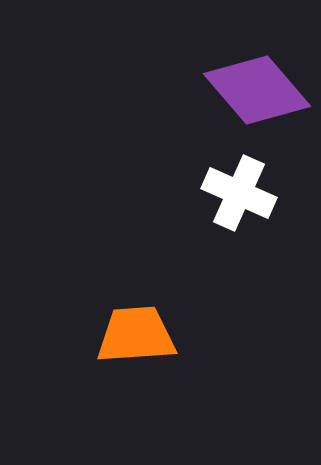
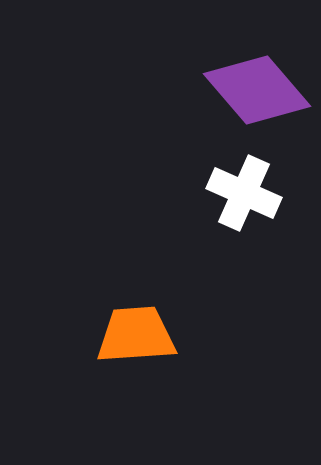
white cross: moved 5 px right
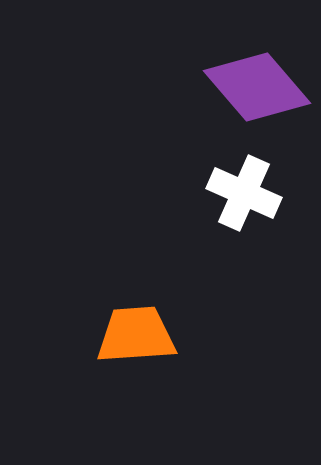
purple diamond: moved 3 px up
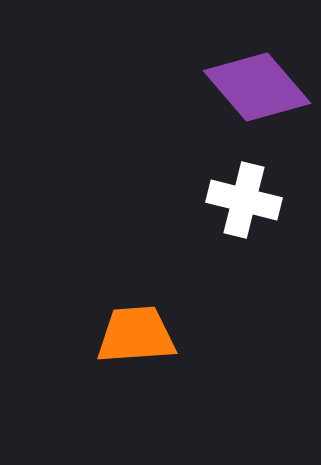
white cross: moved 7 px down; rotated 10 degrees counterclockwise
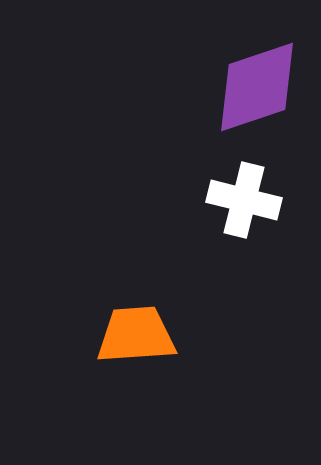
purple diamond: rotated 68 degrees counterclockwise
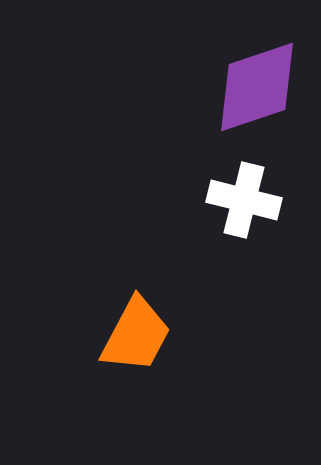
orange trapezoid: rotated 122 degrees clockwise
